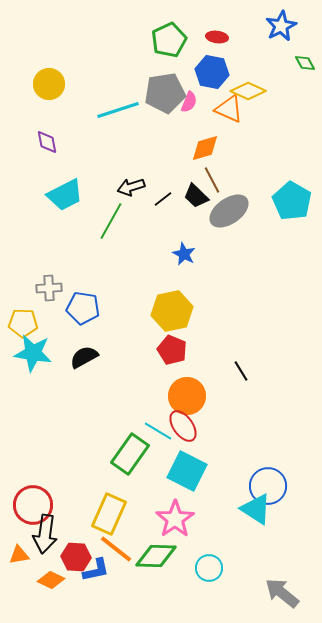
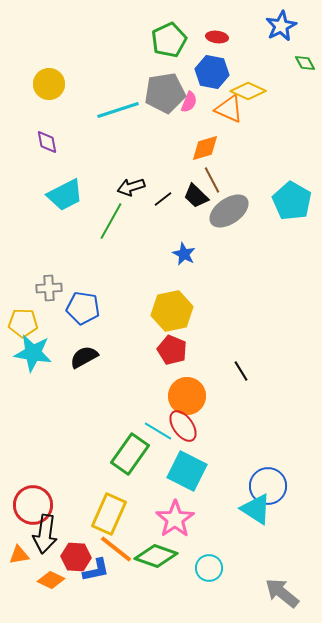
green diamond at (156, 556): rotated 18 degrees clockwise
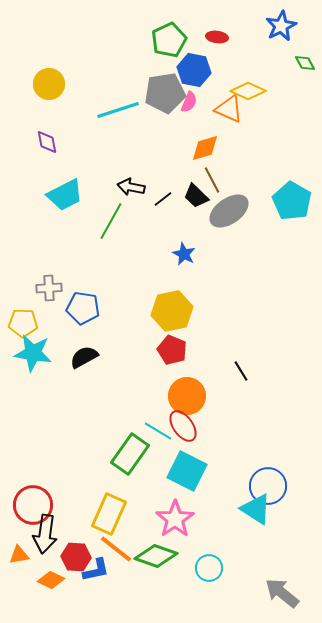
blue hexagon at (212, 72): moved 18 px left, 2 px up
black arrow at (131, 187): rotated 28 degrees clockwise
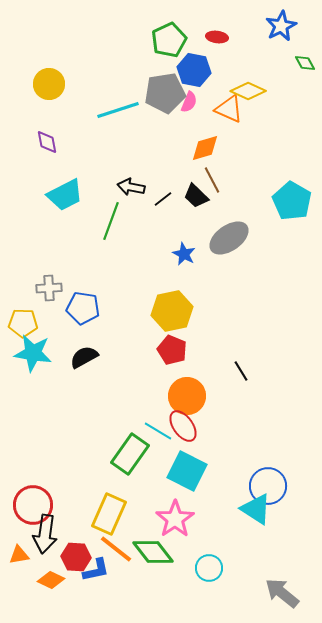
gray ellipse at (229, 211): moved 27 px down
green line at (111, 221): rotated 9 degrees counterclockwise
green diamond at (156, 556): moved 3 px left, 4 px up; rotated 33 degrees clockwise
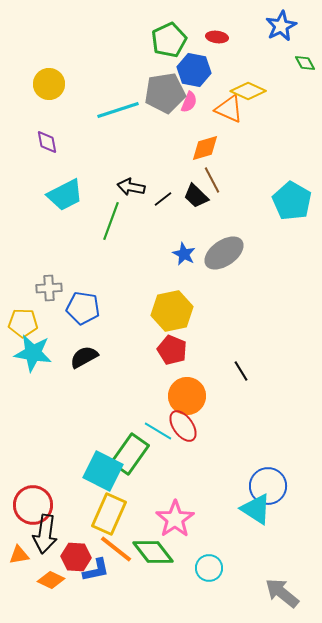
gray ellipse at (229, 238): moved 5 px left, 15 px down
cyan square at (187, 471): moved 84 px left
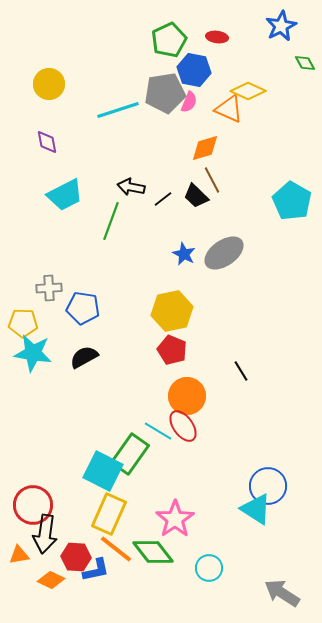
gray arrow at (282, 593): rotated 6 degrees counterclockwise
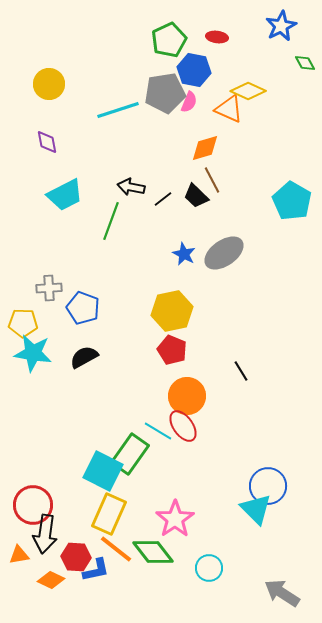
blue pentagon at (83, 308): rotated 12 degrees clockwise
cyan triangle at (256, 509): rotated 12 degrees clockwise
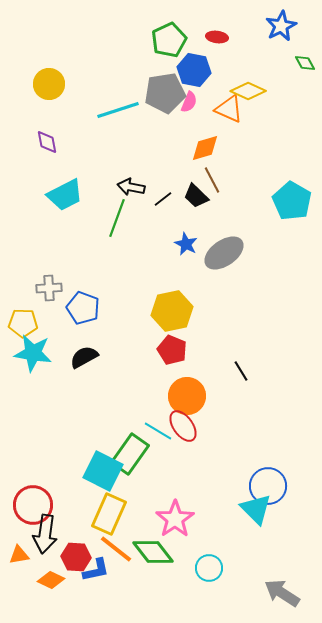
green line at (111, 221): moved 6 px right, 3 px up
blue star at (184, 254): moved 2 px right, 10 px up
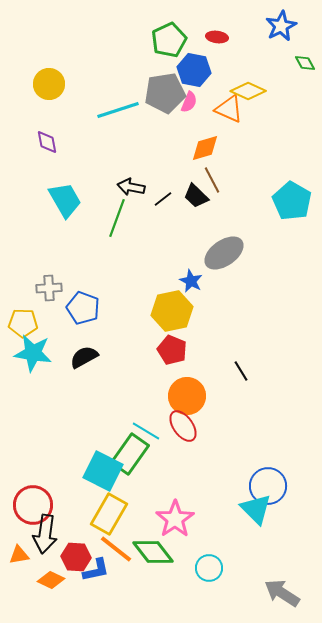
cyan trapezoid at (65, 195): moved 5 px down; rotated 93 degrees counterclockwise
blue star at (186, 244): moved 5 px right, 37 px down
cyan line at (158, 431): moved 12 px left
yellow rectangle at (109, 514): rotated 6 degrees clockwise
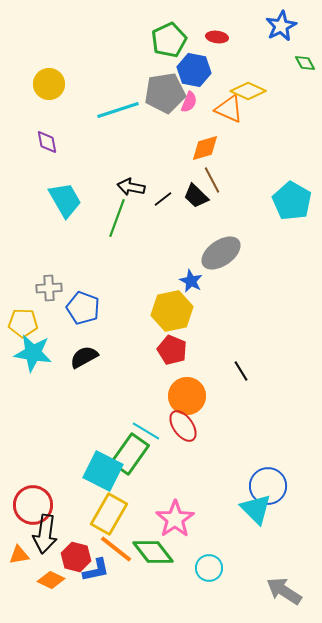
gray ellipse at (224, 253): moved 3 px left
red hexagon at (76, 557): rotated 12 degrees clockwise
gray arrow at (282, 593): moved 2 px right, 2 px up
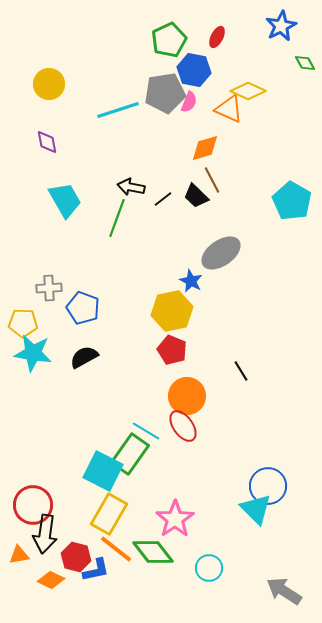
red ellipse at (217, 37): rotated 70 degrees counterclockwise
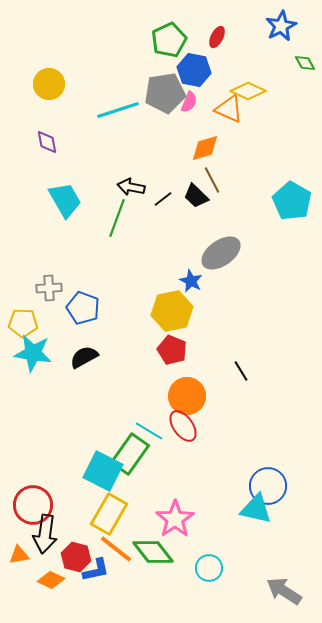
cyan line at (146, 431): moved 3 px right
cyan triangle at (256, 509): rotated 32 degrees counterclockwise
